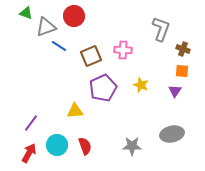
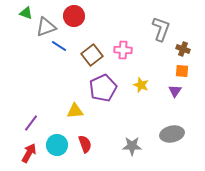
brown square: moved 1 px right, 1 px up; rotated 15 degrees counterclockwise
red semicircle: moved 2 px up
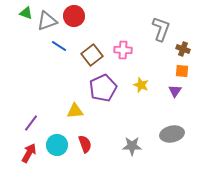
gray triangle: moved 1 px right, 6 px up
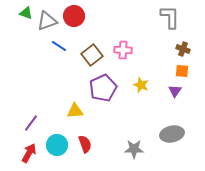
gray L-shape: moved 9 px right, 12 px up; rotated 20 degrees counterclockwise
gray star: moved 2 px right, 3 px down
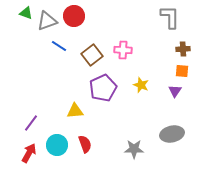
brown cross: rotated 24 degrees counterclockwise
